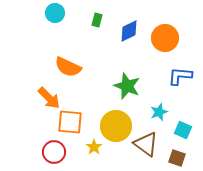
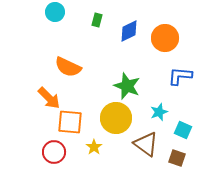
cyan circle: moved 1 px up
yellow circle: moved 8 px up
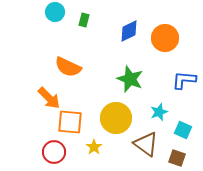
green rectangle: moved 13 px left
blue L-shape: moved 4 px right, 4 px down
green star: moved 3 px right, 7 px up
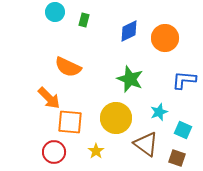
yellow star: moved 2 px right, 4 px down
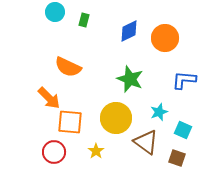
brown triangle: moved 2 px up
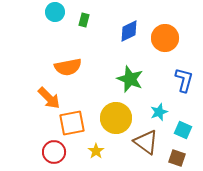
orange semicircle: rotated 36 degrees counterclockwise
blue L-shape: rotated 100 degrees clockwise
orange square: moved 2 px right, 1 px down; rotated 16 degrees counterclockwise
